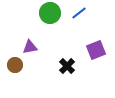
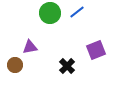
blue line: moved 2 px left, 1 px up
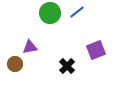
brown circle: moved 1 px up
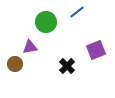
green circle: moved 4 px left, 9 px down
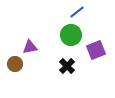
green circle: moved 25 px right, 13 px down
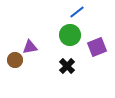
green circle: moved 1 px left
purple square: moved 1 px right, 3 px up
brown circle: moved 4 px up
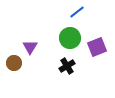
green circle: moved 3 px down
purple triangle: rotated 49 degrees counterclockwise
brown circle: moved 1 px left, 3 px down
black cross: rotated 14 degrees clockwise
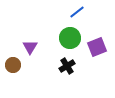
brown circle: moved 1 px left, 2 px down
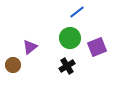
purple triangle: rotated 21 degrees clockwise
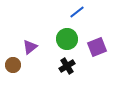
green circle: moved 3 px left, 1 px down
